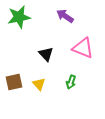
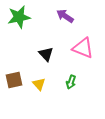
brown square: moved 2 px up
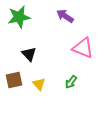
black triangle: moved 17 px left
green arrow: rotated 16 degrees clockwise
